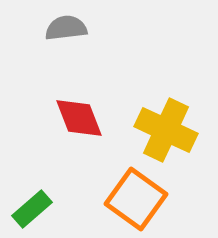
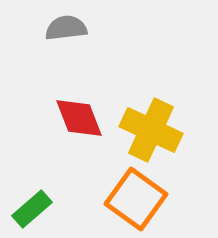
yellow cross: moved 15 px left
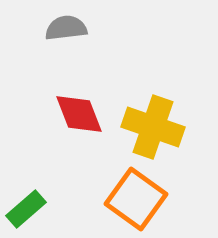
red diamond: moved 4 px up
yellow cross: moved 2 px right, 3 px up; rotated 6 degrees counterclockwise
green rectangle: moved 6 px left
